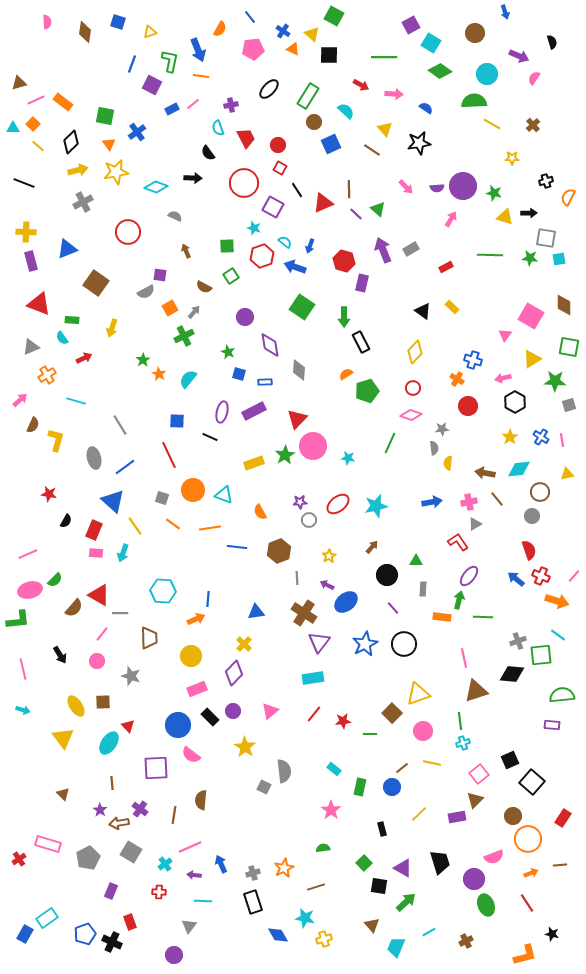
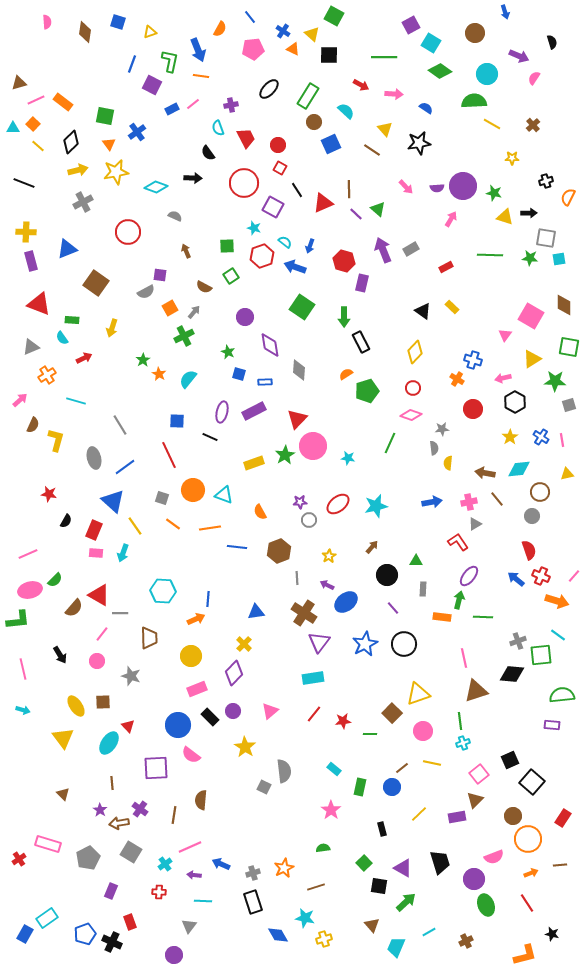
red circle at (468, 406): moved 5 px right, 3 px down
blue arrow at (221, 864): rotated 42 degrees counterclockwise
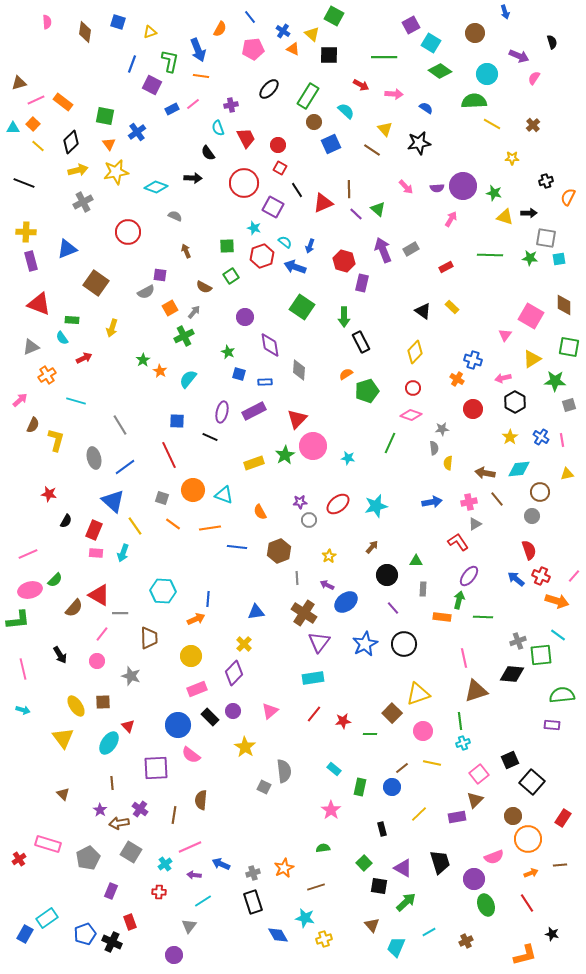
orange star at (159, 374): moved 1 px right, 3 px up
cyan line at (203, 901): rotated 36 degrees counterclockwise
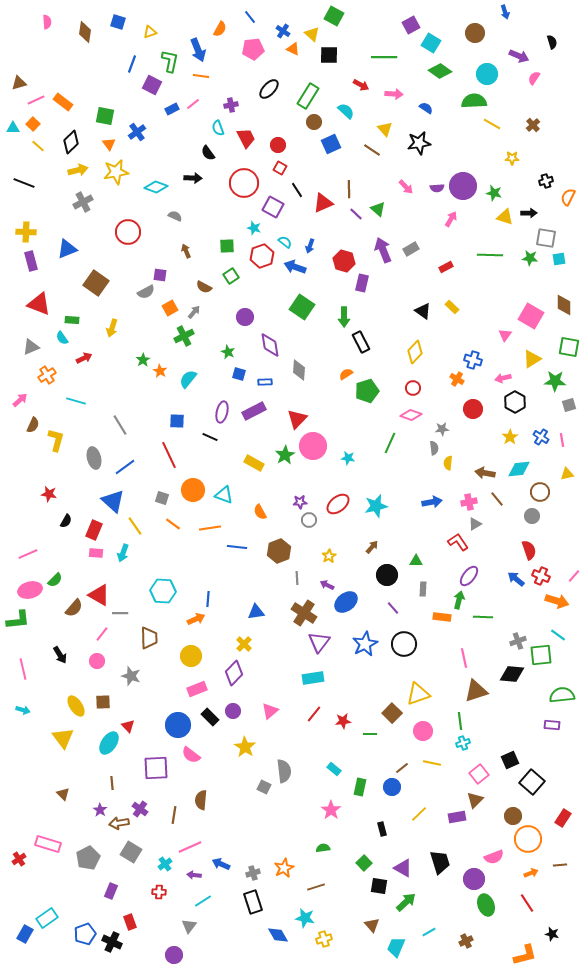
yellow rectangle at (254, 463): rotated 48 degrees clockwise
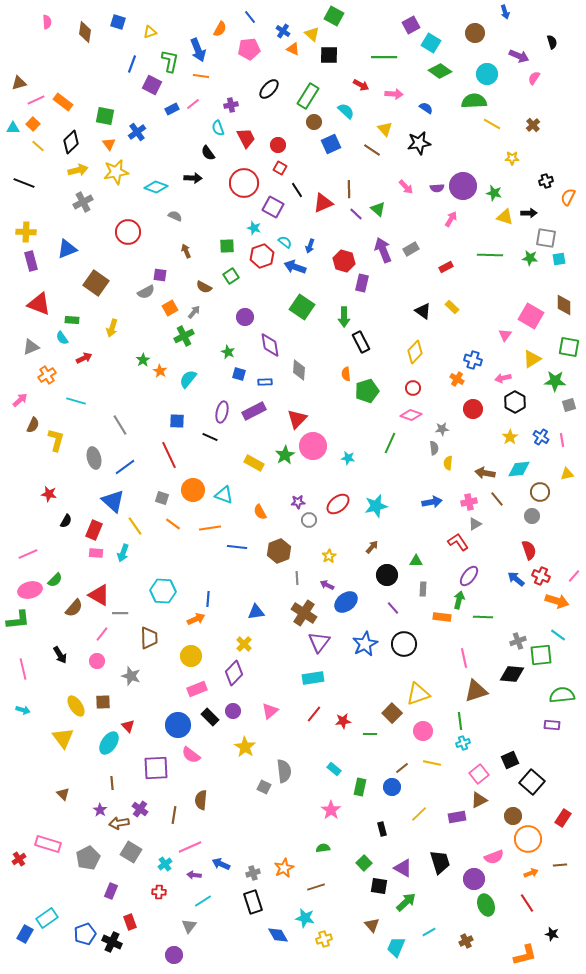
pink pentagon at (253, 49): moved 4 px left
orange semicircle at (346, 374): rotated 64 degrees counterclockwise
purple star at (300, 502): moved 2 px left
brown triangle at (475, 800): moved 4 px right; rotated 18 degrees clockwise
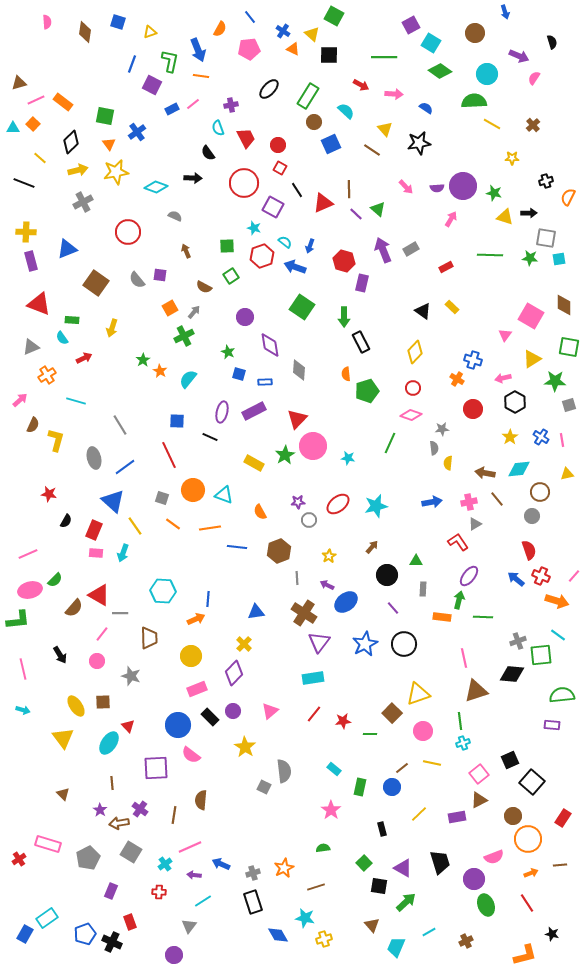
yellow line at (38, 146): moved 2 px right, 12 px down
gray semicircle at (146, 292): moved 9 px left, 12 px up; rotated 78 degrees clockwise
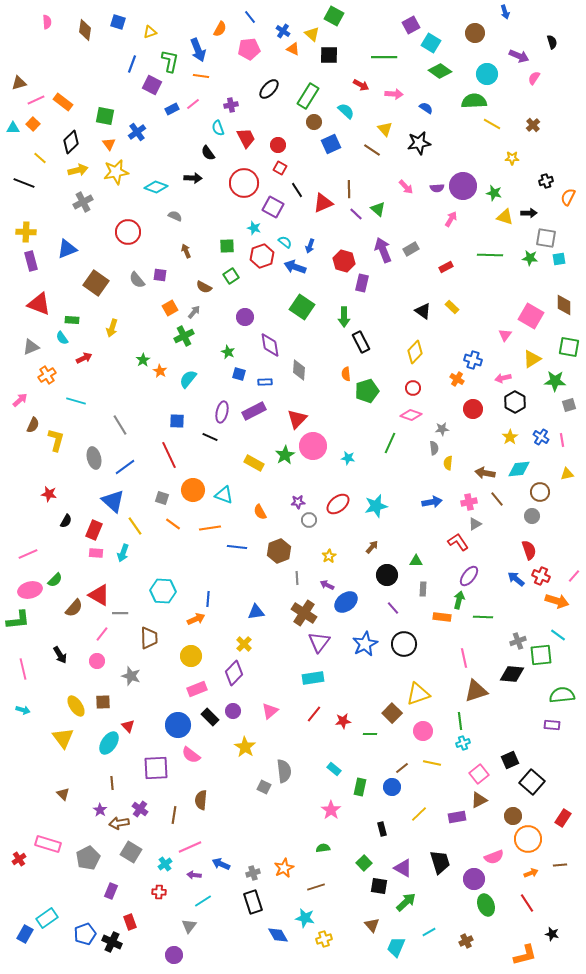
brown diamond at (85, 32): moved 2 px up
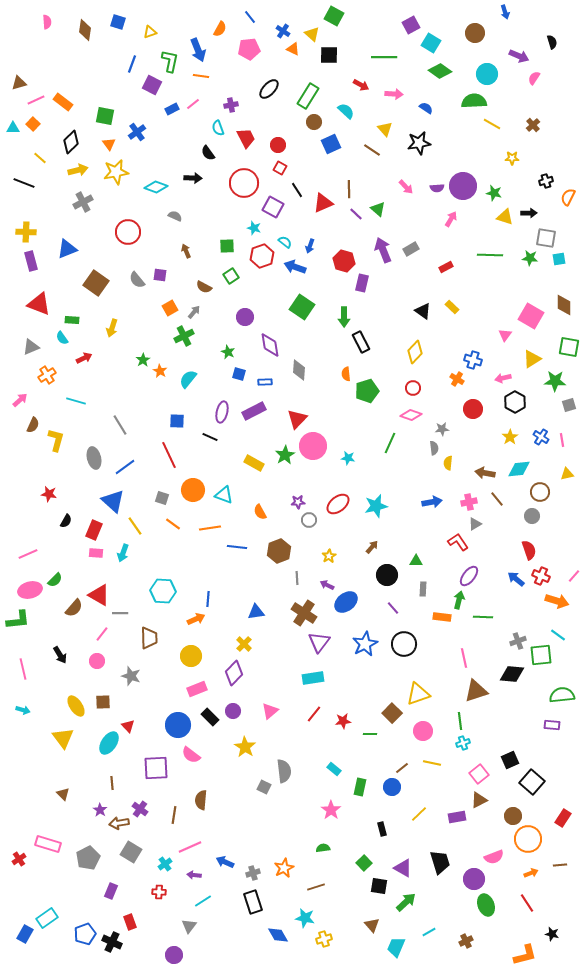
blue arrow at (221, 864): moved 4 px right, 2 px up
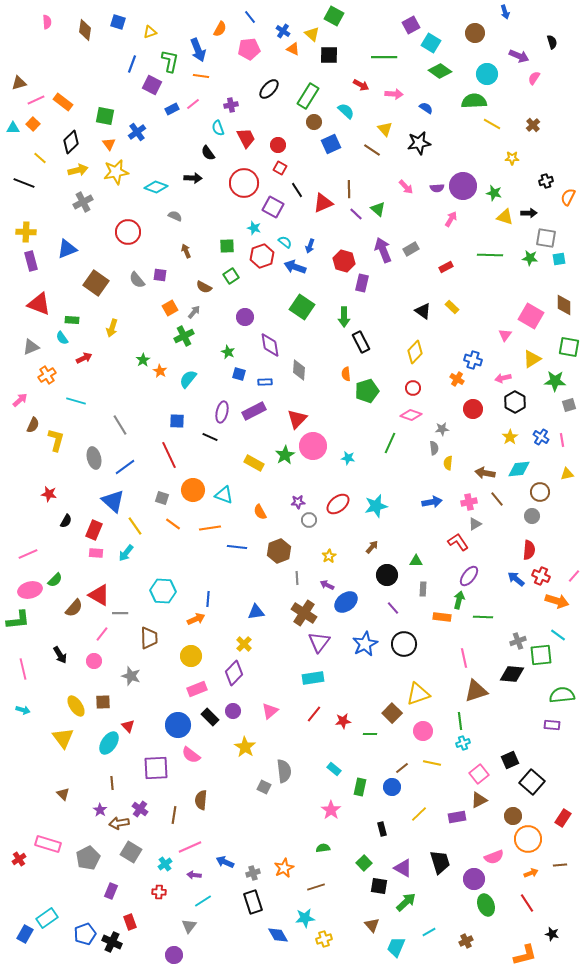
red semicircle at (529, 550): rotated 24 degrees clockwise
cyan arrow at (123, 553): moved 3 px right; rotated 18 degrees clockwise
pink circle at (97, 661): moved 3 px left
cyan star at (305, 918): rotated 18 degrees counterclockwise
